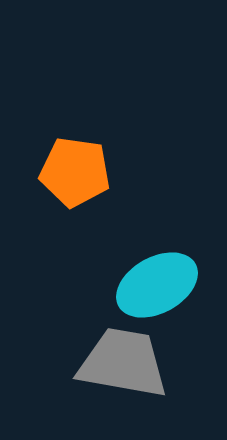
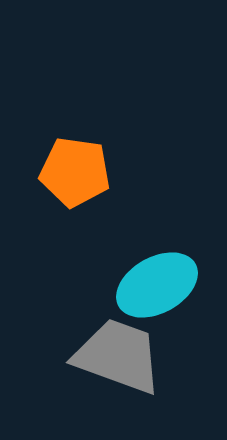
gray trapezoid: moved 5 px left, 7 px up; rotated 10 degrees clockwise
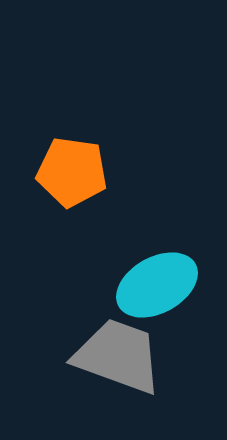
orange pentagon: moved 3 px left
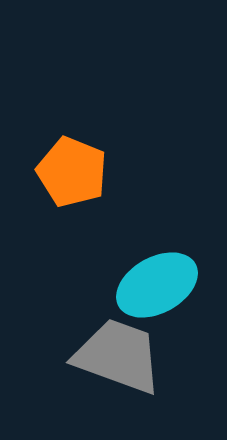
orange pentagon: rotated 14 degrees clockwise
